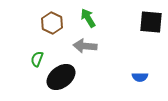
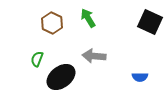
black square: moved 1 px left; rotated 20 degrees clockwise
gray arrow: moved 9 px right, 10 px down
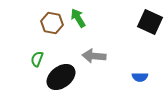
green arrow: moved 10 px left
brown hexagon: rotated 15 degrees counterclockwise
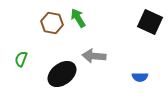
green semicircle: moved 16 px left
black ellipse: moved 1 px right, 3 px up
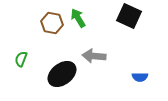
black square: moved 21 px left, 6 px up
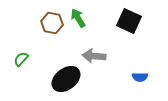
black square: moved 5 px down
green semicircle: rotated 21 degrees clockwise
black ellipse: moved 4 px right, 5 px down
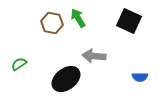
green semicircle: moved 2 px left, 5 px down; rotated 14 degrees clockwise
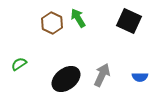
brown hexagon: rotated 15 degrees clockwise
gray arrow: moved 8 px right, 19 px down; rotated 110 degrees clockwise
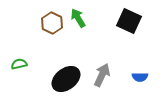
green semicircle: rotated 21 degrees clockwise
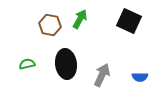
green arrow: moved 2 px right, 1 px down; rotated 60 degrees clockwise
brown hexagon: moved 2 px left, 2 px down; rotated 15 degrees counterclockwise
green semicircle: moved 8 px right
black ellipse: moved 15 px up; rotated 60 degrees counterclockwise
